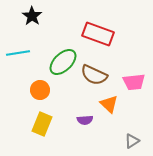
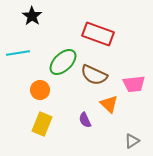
pink trapezoid: moved 2 px down
purple semicircle: rotated 70 degrees clockwise
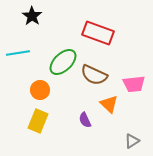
red rectangle: moved 1 px up
yellow rectangle: moved 4 px left, 3 px up
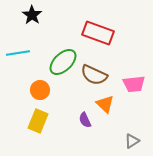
black star: moved 1 px up
orange triangle: moved 4 px left
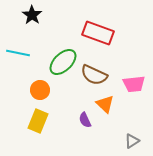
cyan line: rotated 20 degrees clockwise
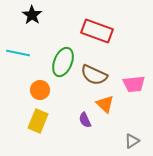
red rectangle: moved 1 px left, 2 px up
green ellipse: rotated 24 degrees counterclockwise
